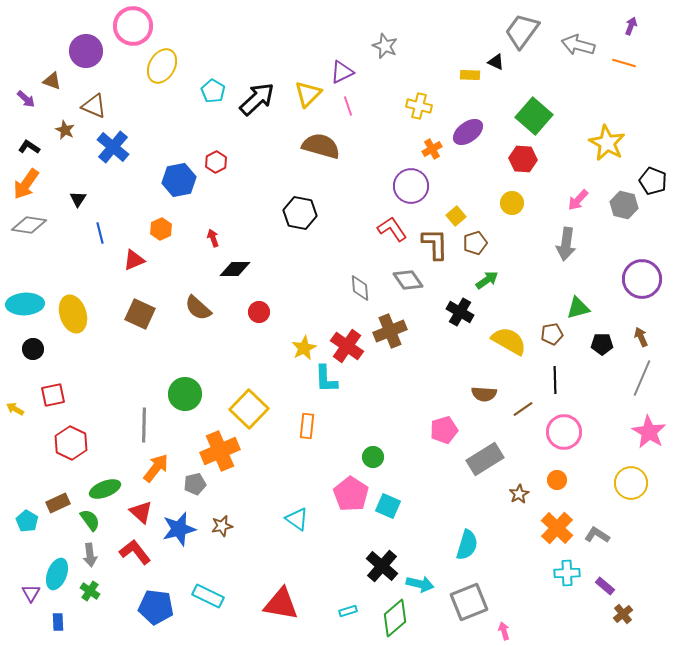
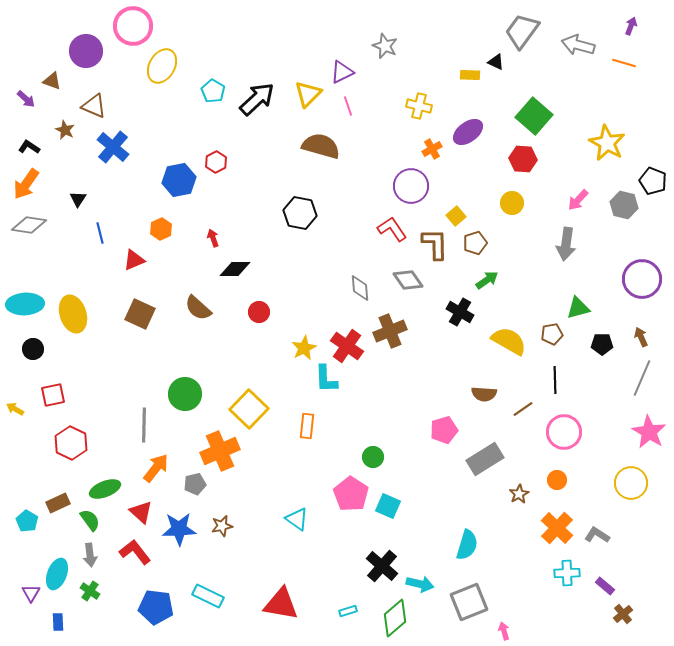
blue star at (179, 529): rotated 12 degrees clockwise
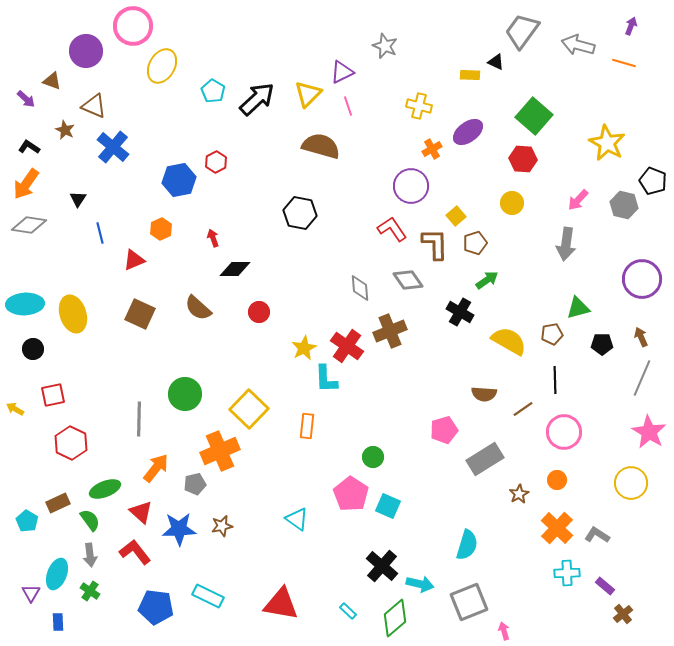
gray line at (144, 425): moved 5 px left, 6 px up
cyan rectangle at (348, 611): rotated 60 degrees clockwise
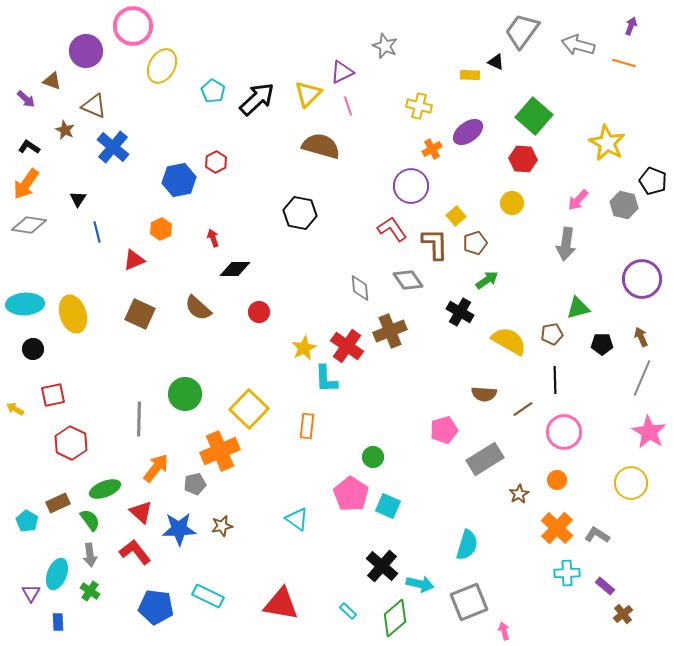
blue line at (100, 233): moved 3 px left, 1 px up
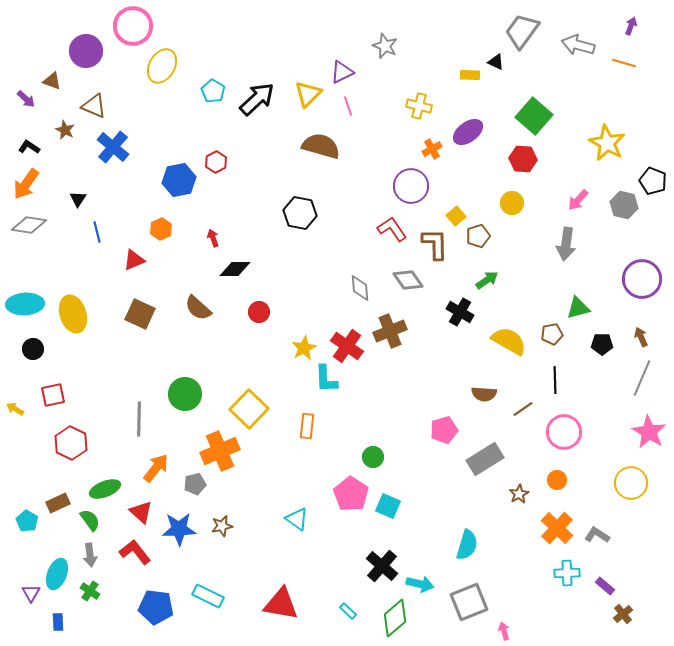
brown pentagon at (475, 243): moved 3 px right, 7 px up
